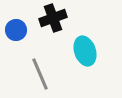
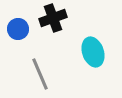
blue circle: moved 2 px right, 1 px up
cyan ellipse: moved 8 px right, 1 px down
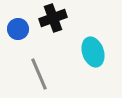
gray line: moved 1 px left
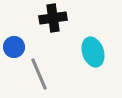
black cross: rotated 12 degrees clockwise
blue circle: moved 4 px left, 18 px down
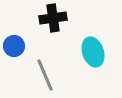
blue circle: moved 1 px up
gray line: moved 6 px right, 1 px down
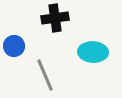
black cross: moved 2 px right
cyan ellipse: rotated 68 degrees counterclockwise
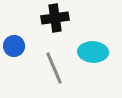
gray line: moved 9 px right, 7 px up
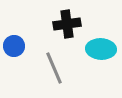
black cross: moved 12 px right, 6 px down
cyan ellipse: moved 8 px right, 3 px up
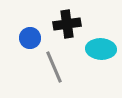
blue circle: moved 16 px right, 8 px up
gray line: moved 1 px up
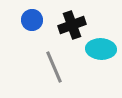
black cross: moved 5 px right, 1 px down; rotated 12 degrees counterclockwise
blue circle: moved 2 px right, 18 px up
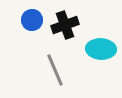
black cross: moved 7 px left
gray line: moved 1 px right, 3 px down
